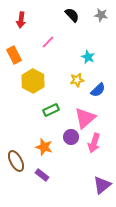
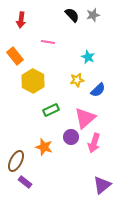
gray star: moved 8 px left; rotated 24 degrees counterclockwise
pink line: rotated 56 degrees clockwise
orange rectangle: moved 1 px right, 1 px down; rotated 12 degrees counterclockwise
brown ellipse: rotated 55 degrees clockwise
purple rectangle: moved 17 px left, 7 px down
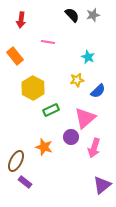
yellow hexagon: moved 7 px down
blue semicircle: moved 1 px down
pink arrow: moved 5 px down
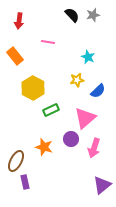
red arrow: moved 2 px left, 1 px down
purple circle: moved 2 px down
purple rectangle: rotated 40 degrees clockwise
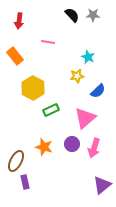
gray star: rotated 16 degrees clockwise
yellow star: moved 4 px up
purple circle: moved 1 px right, 5 px down
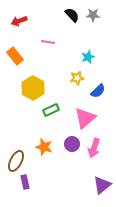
red arrow: rotated 63 degrees clockwise
cyan star: rotated 24 degrees clockwise
yellow star: moved 2 px down
